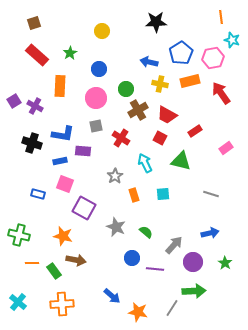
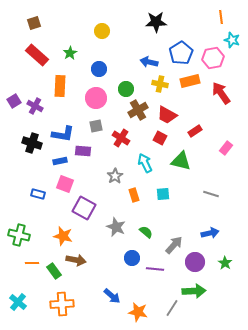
pink rectangle at (226, 148): rotated 16 degrees counterclockwise
purple circle at (193, 262): moved 2 px right
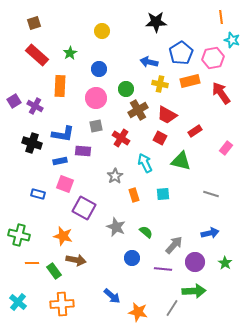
purple line at (155, 269): moved 8 px right
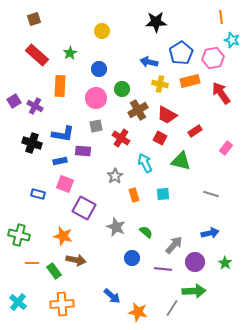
brown square at (34, 23): moved 4 px up
green circle at (126, 89): moved 4 px left
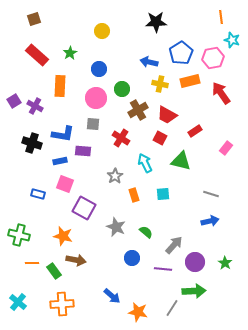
gray square at (96, 126): moved 3 px left, 2 px up; rotated 16 degrees clockwise
blue arrow at (210, 233): moved 12 px up
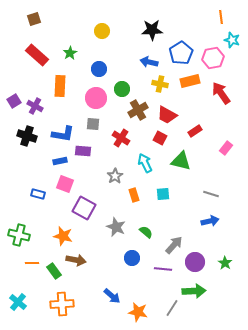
black star at (156, 22): moved 4 px left, 8 px down
black cross at (32, 143): moved 5 px left, 7 px up
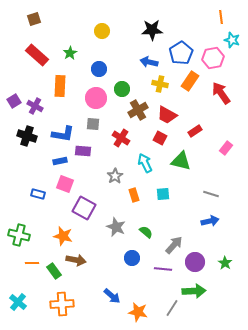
orange rectangle at (190, 81): rotated 42 degrees counterclockwise
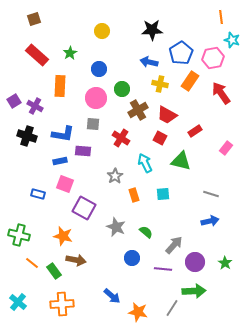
orange line at (32, 263): rotated 40 degrees clockwise
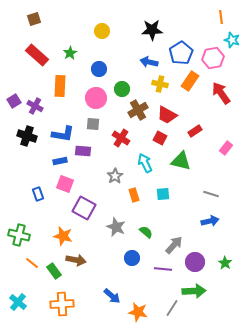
blue rectangle at (38, 194): rotated 56 degrees clockwise
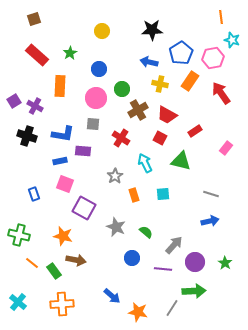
blue rectangle at (38, 194): moved 4 px left
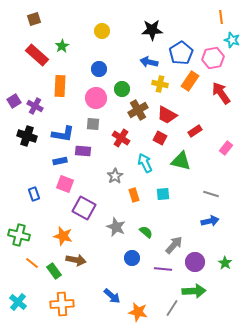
green star at (70, 53): moved 8 px left, 7 px up
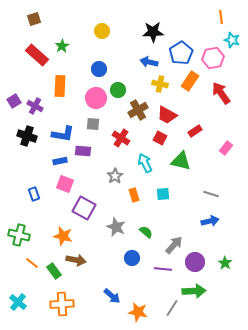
black star at (152, 30): moved 1 px right, 2 px down
green circle at (122, 89): moved 4 px left, 1 px down
